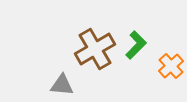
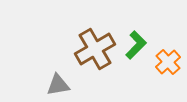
orange cross: moved 3 px left, 4 px up
gray triangle: moved 4 px left; rotated 15 degrees counterclockwise
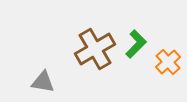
green L-shape: moved 1 px up
gray triangle: moved 15 px left, 3 px up; rotated 20 degrees clockwise
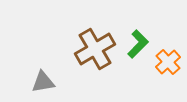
green L-shape: moved 2 px right
gray triangle: rotated 20 degrees counterclockwise
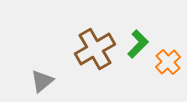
gray triangle: moved 1 px left, 1 px up; rotated 30 degrees counterclockwise
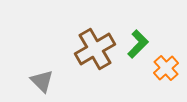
orange cross: moved 2 px left, 6 px down
gray triangle: rotated 35 degrees counterclockwise
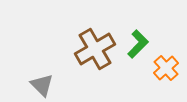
gray triangle: moved 4 px down
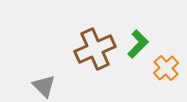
brown cross: rotated 6 degrees clockwise
gray triangle: moved 2 px right, 1 px down
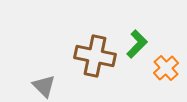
green L-shape: moved 1 px left
brown cross: moved 7 px down; rotated 36 degrees clockwise
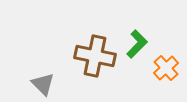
gray triangle: moved 1 px left, 2 px up
